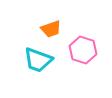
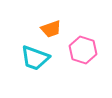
cyan trapezoid: moved 3 px left, 2 px up
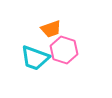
pink hexagon: moved 19 px left
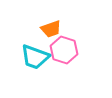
cyan trapezoid: moved 1 px up
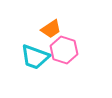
orange trapezoid: rotated 15 degrees counterclockwise
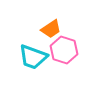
cyan trapezoid: moved 2 px left
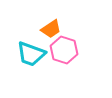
cyan trapezoid: moved 2 px left, 3 px up
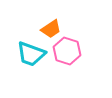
pink hexagon: moved 3 px right, 1 px down
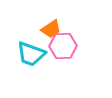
pink hexagon: moved 4 px left, 5 px up; rotated 20 degrees counterclockwise
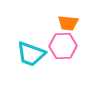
orange trapezoid: moved 17 px right, 6 px up; rotated 40 degrees clockwise
